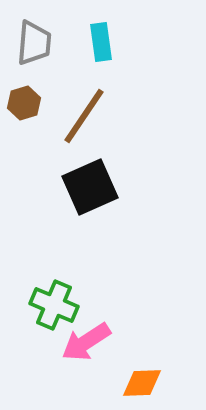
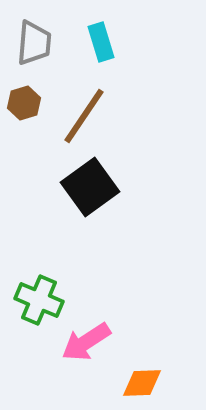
cyan rectangle: rotated 9 degrees counterclockwise
black square: rotated 12 degrees counterclockwise
green cross: moved 15 px left, 5 px up
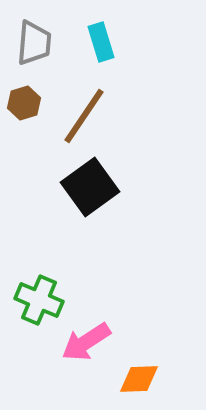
orange diamond: moved 3 px left, 4 px up
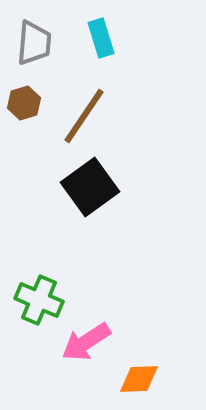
cyan rectangle: moved 4 px up
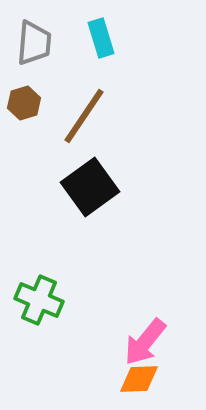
pink arrow: moved 59 px right; rotated 18 degrees counterclockwise
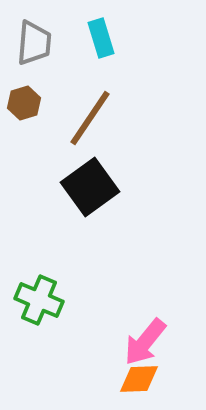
brown line: moved 6 px right, 2 px down
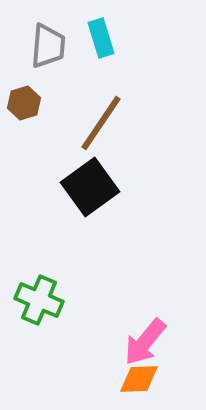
gray trapezoid: moved 14 px right, 3 px down
brown line: moved 11 px right, 5 px down
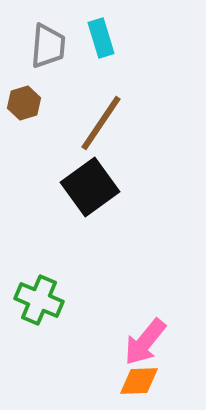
orange diamond: moved 2 px down
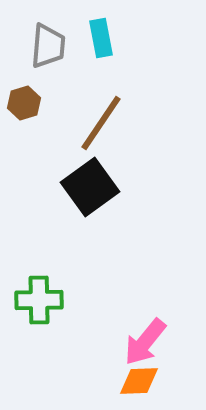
cyan rectangle: rotated 6 degrees clockwise
green cross: rotated 24 degrees counterclockwise
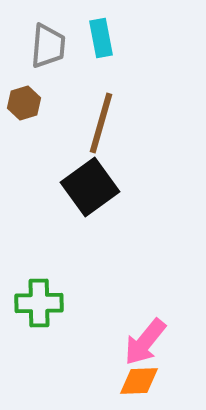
brown line: rotated 18 degrees counterclockwise
green cross: moved 3 px down
